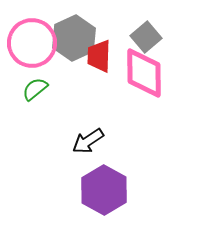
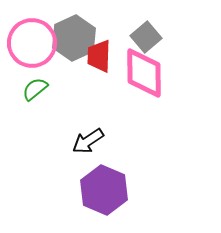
purple hexagon: rotated 6 degrees counterclockwise
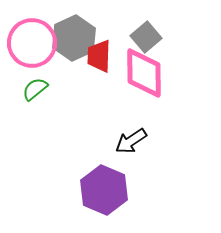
black arrow: moved 43 px right
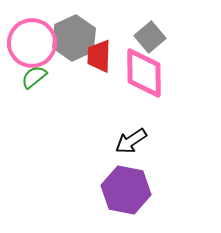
gray square: moved 4 px right
green semicircle: moved 1 px left, 12 px up
purple hexagon: moved 22 px right; rotated 12 degrees counterclockwise
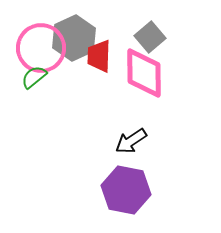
pink circle: moved 9 px right, 5 px down
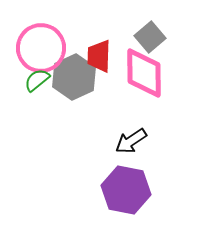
gray hexagon: moved 39 px down
green semicircle: moved 3 px right, 3 px down
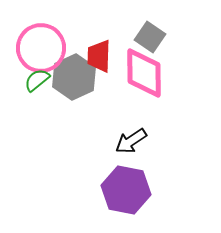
gray square: rotated 16 degrees counterclockwise
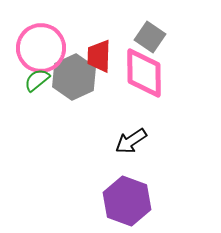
purple hexagon: moved 1 px right, 11 px down; rotated 9 degrees clockwise
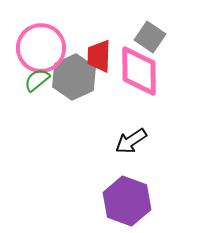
pink diamond: moved 5 px left, 2 px up
